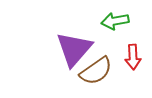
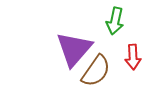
green arrow: rotated 68 degrees counterclockwise
brown semicircle: rotated 20 degrees counterclockwise
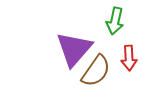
red arrow: moved 4 px left, 1 px down
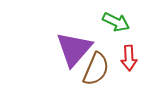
green arrow: moved 1 px right, 1 px down; rotated 76 degrees counterclockwise
brown semicircle: moved 2 px up; rotated 12 degrees counterclockwise
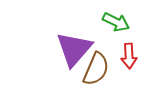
red arrow: moved 2 px up
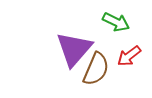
red arrow: rotated 55 degrees clockwise
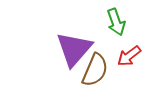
green arrow: rotated 44 degrees clockwise
brown semicircle: moved 1 px left, 1 px down
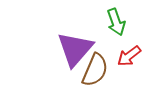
purple triangle: moved 1 px right
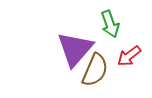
green arrow: moved 6 px left, 2 px down
